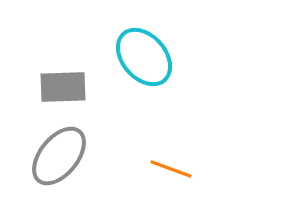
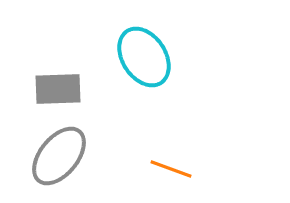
cyan ellipse: rotated 8 degrees clockwise
gray rectangle: moved 5 px left, 2 px down
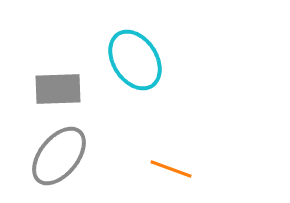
cyan ellipse: moved 9 px left, 3 px down
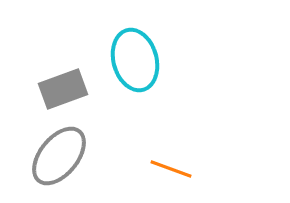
cyan ellipse: rotated 18 degrees clockwise
gray rectangle: moved 5 px right; rotated 18 degrees counterclockwise
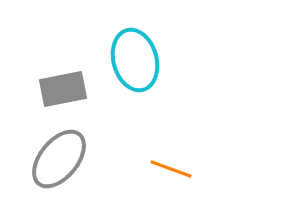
gray rectangle: rotated 9 degrees clockwise
gray ellipse: moved 3 px down
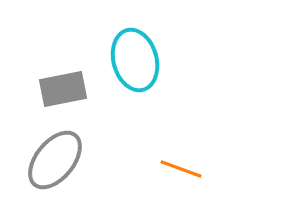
gray ellipse: moved 4 px left, 1 px down
orange line: moved 10 px right
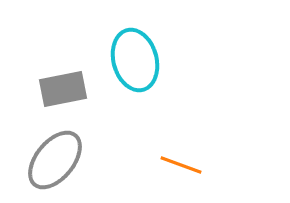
orange line: moved 4 px up
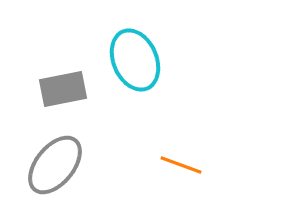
cyan ellipse: rotated 8 degrees counterclockwise
gray ellipse: moved 5 px down
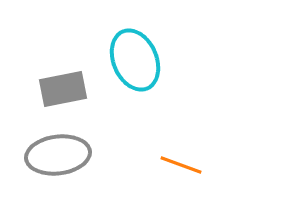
gray ellipse: moved 3 px right, 10 px up; rotated 44 degrees clockwise
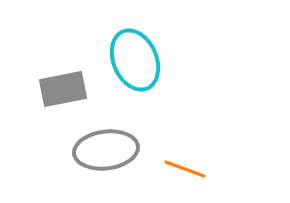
gray ellipse: moved 48 px right, 5 px up
orange line: moved 4 px right, 4 px down
